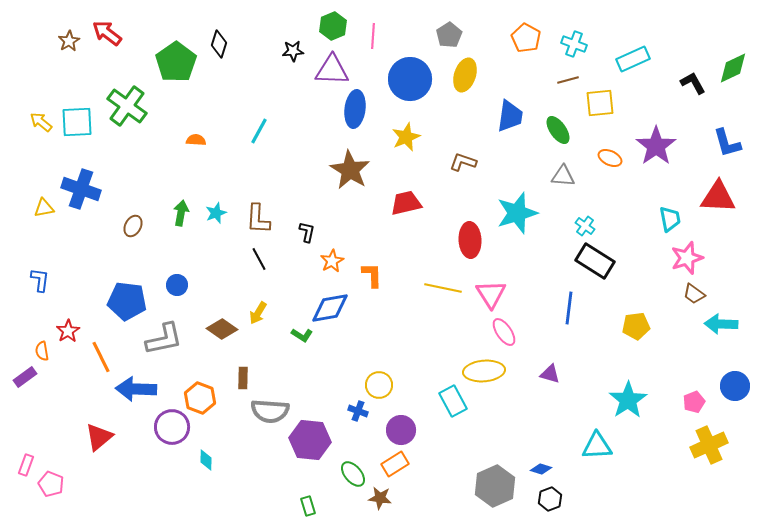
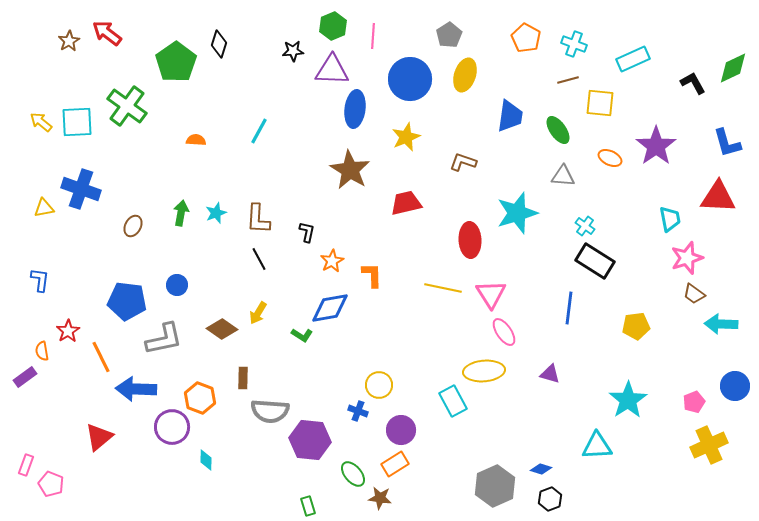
yellow square at (600, 103): rotated 12 degrees clockwise
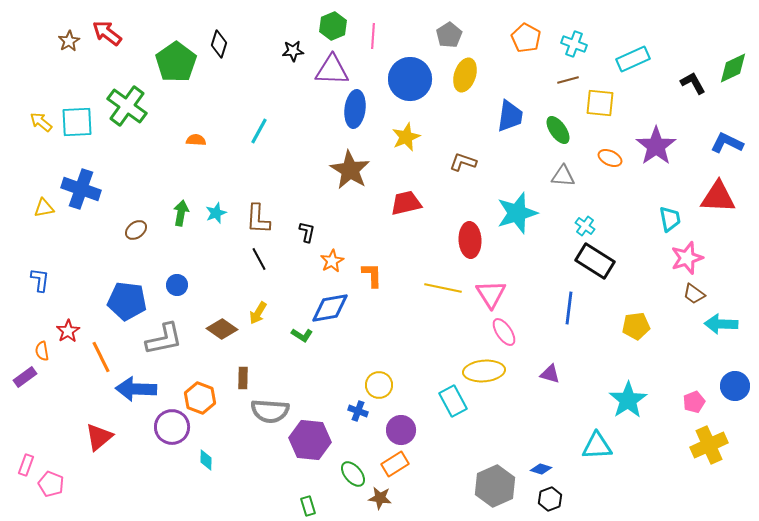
blue L-shape at (727, 143): rotated 132 degrees clockwise
brown ellipse at (133, 226): moved 3 px right, 4 px down; rotated 25 degrees clockwise
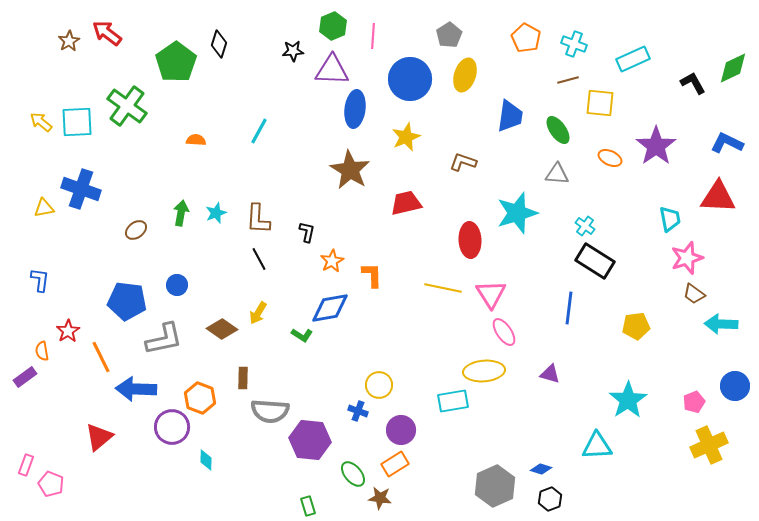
gray triangle at (563, 176): moved 6 px left, 2 px up
cyan rectangle at (453, 401): rotated 72 degrees counterclockwise
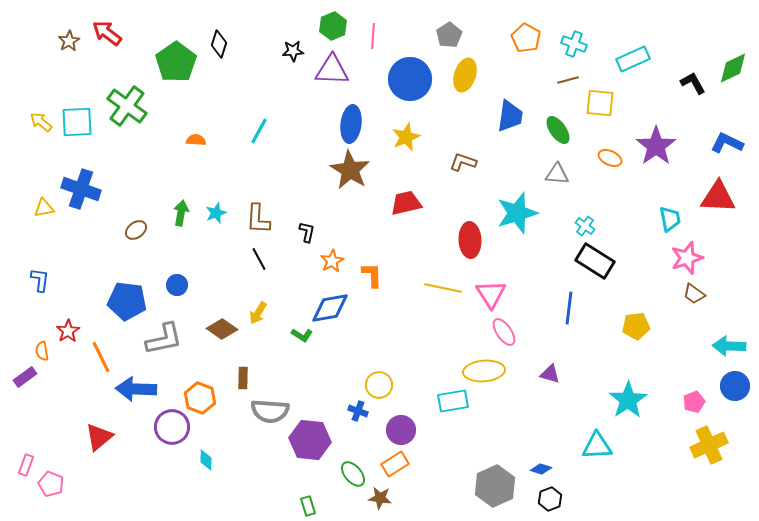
blue ellipse at (355, 109): moved 4 px left, 15 px down
cyan arrow at (721, 324): moved 8 px right, 22 px down
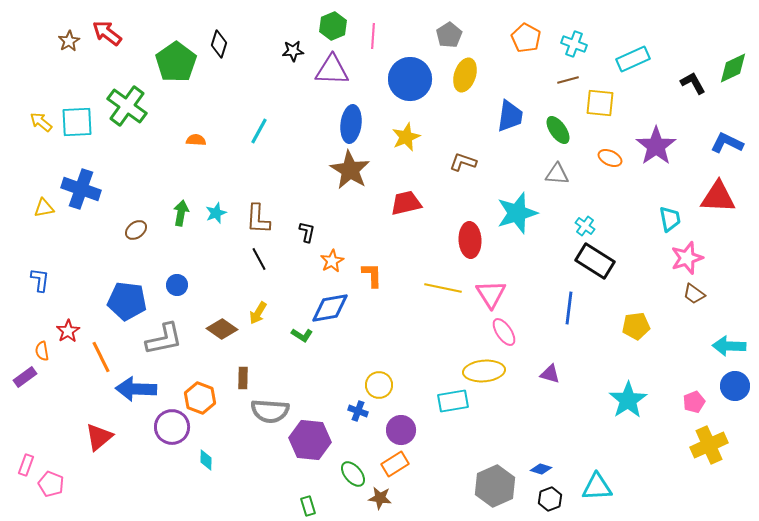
cyan triangle at (597, 446): moved 41 px down
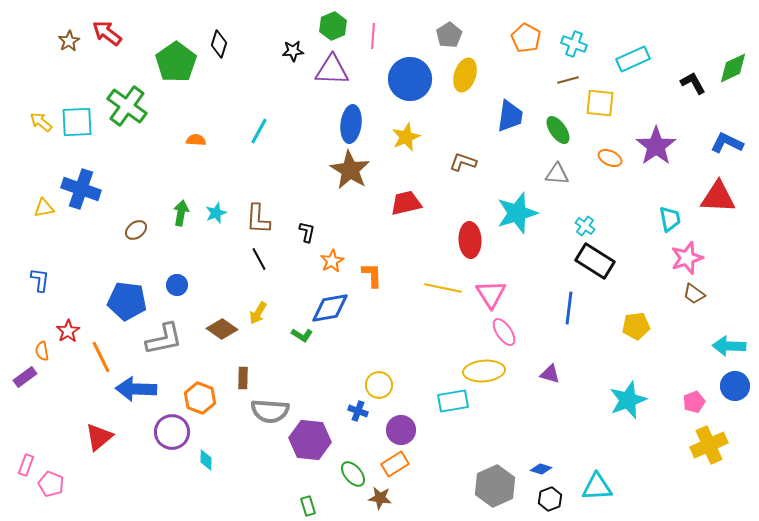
cyan star at (628, 400): rotated 12 degrees clockwise
purple circle at (172, 427): moved 5 px down
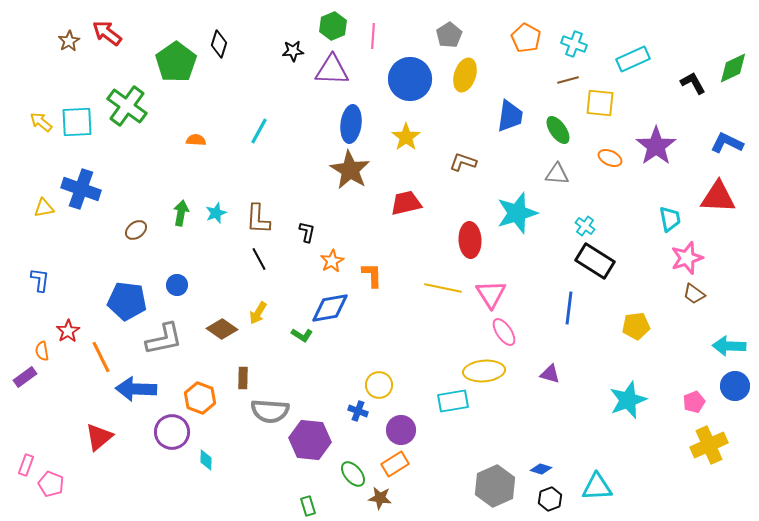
yellow star at (406, 137): rotated 12 degrees counterclockwise
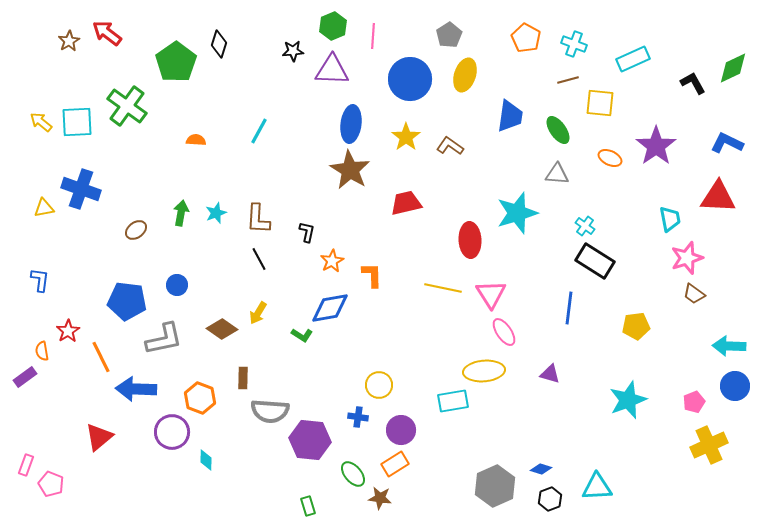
brown L-shape at (463, 162): moved 13 px left, 16 px up; rotated 16 degrees clockwise
blue cross at (358, 411): moved 6 px down; rotated 12 degrees counterclockwise
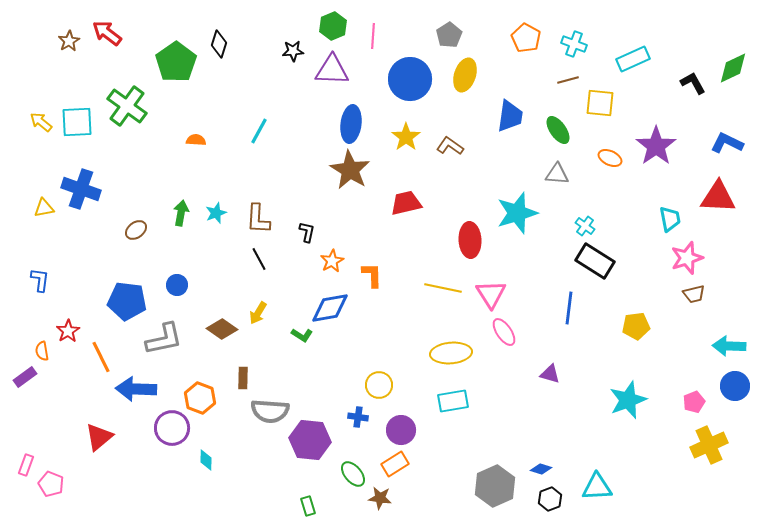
brown trapezoid at (694, 294): rotated 50 degrees counterclockwise
yellow ellipse at (484, 371): moved 33 px left, 18 px up
purple circle at (172, 432): moved 4 px up
